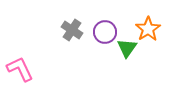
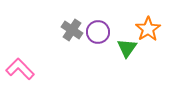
purple circle: moved 7 px left
pink L-shape: rotated 20 degrees counterclockwise
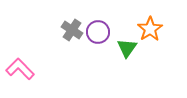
orange star: moved 2 px right
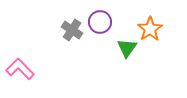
purple circle: moved 2 px right, 10 px up
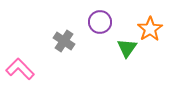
gray cross: moved 8 px left, 11 px down
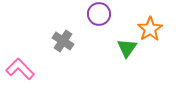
purple circle: moved 1 px left, 8 px up
gray cross: moved 1 px left
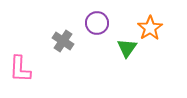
purple circle: moved 2 px left, 9 px down
orange star: moved 1 px up
pink L-shape: rotated 132 degrees counterclockwise
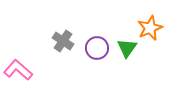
purple circle: moved 25 px down
orange star: rotated 10 degrees clockwise
pink L-shape: moved 2 px left, 1 px down; rotated 128 degrees clockwise
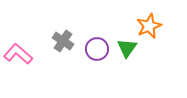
orange star: moved 1 px left, 2 px up
purple circle: moved 1 px down
pink L-shape: moved 16 px up
